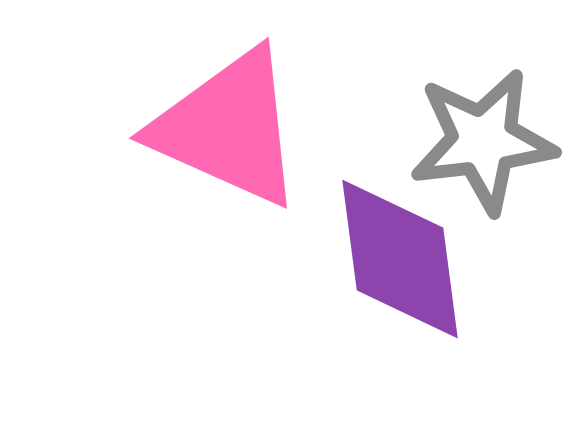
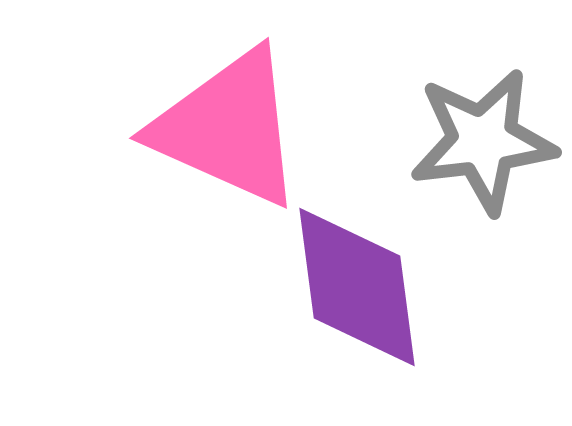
purple diamond: moved 43 px left, 28 px down
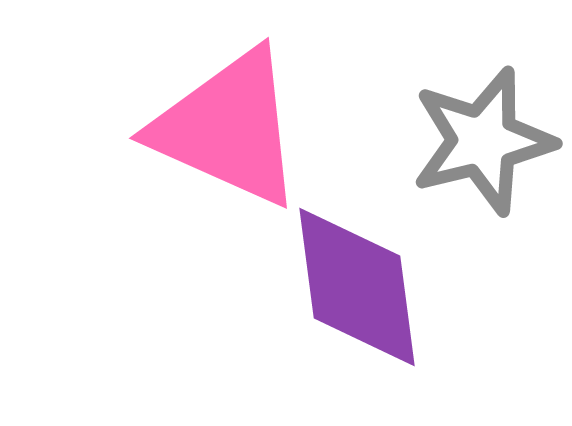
gray star: rotated 7 degrees counterclockwise
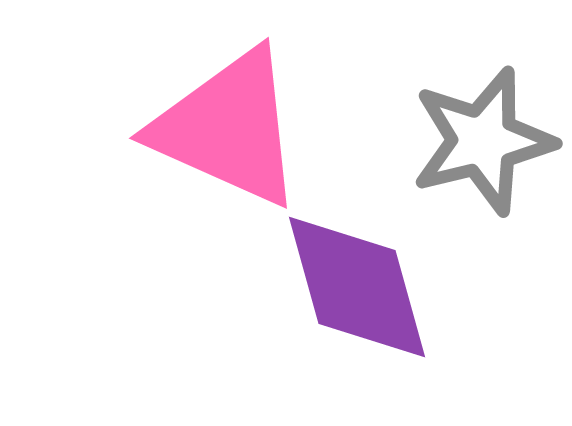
purple diamond: rotated 8 degrees counterclockwise
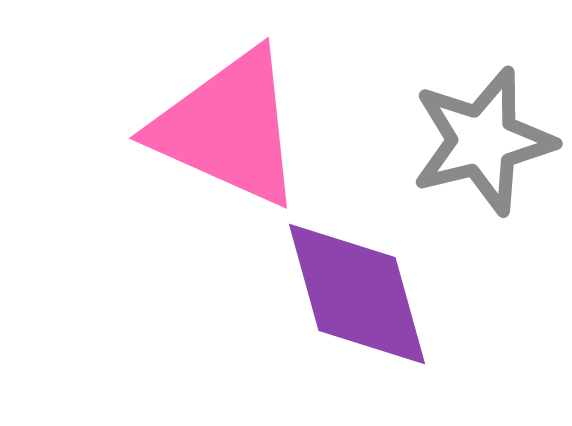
purple diamond: moved 7 px down
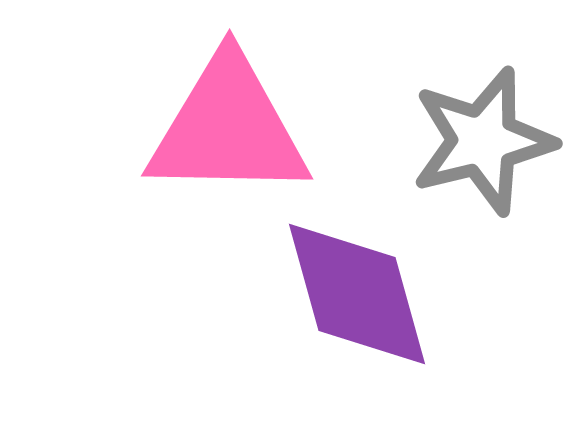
pink triangle: rotated 23 degrees counterclockwise
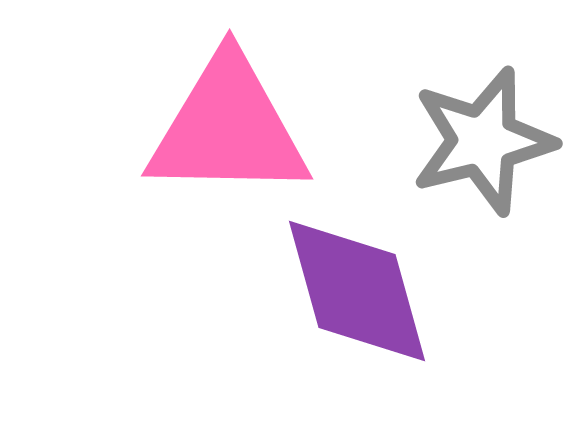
purple diamond: moved 3 px up
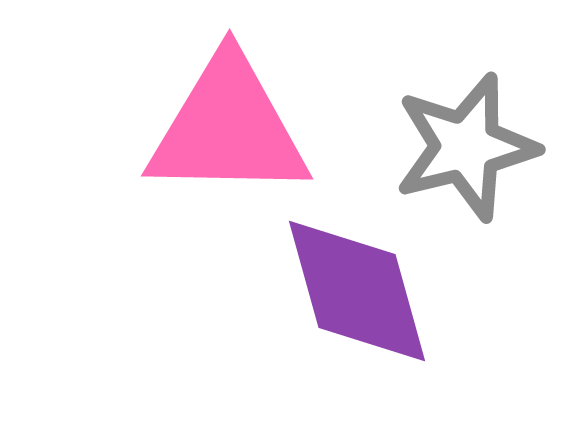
gray star: moved 17 px left, 6 px down
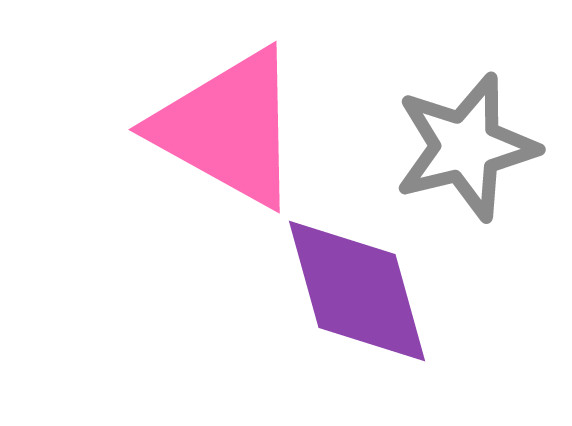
pink triangle: rotated 28 degrees clockwise
